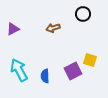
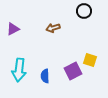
black circle: moved 1 px right, 3 px up
cyan arrow: rotated 145 degrees counterclockwise
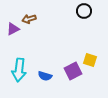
brown arrow: moved 24 px left, 9 px up
blue semicircle: rotated 72 degrees counterclockwise
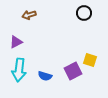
black circle: moved 2 px down
brown arrow: moved 4 px up
purple triangle: moved 3 px right, 13 px down
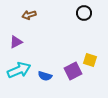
cyan arrow: rotated 120 degrees counterclockwise
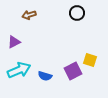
black circle: moved 7 px left
purple triangle: moved 2 px left
